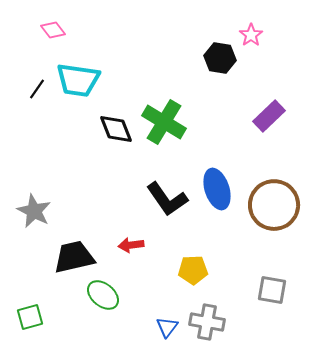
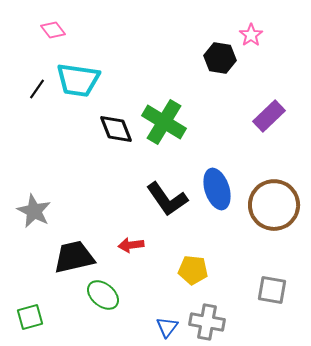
yellow pentagon: rotated 8 degrees clockwise
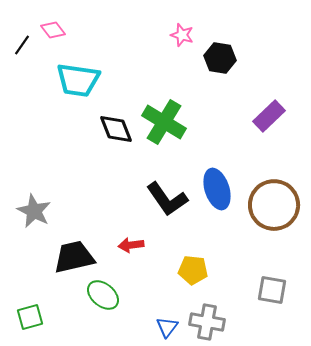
pink star: moved 69 px left; rotated 20 degrees counterclockwise
black line: moved 15 px left, 44 px up
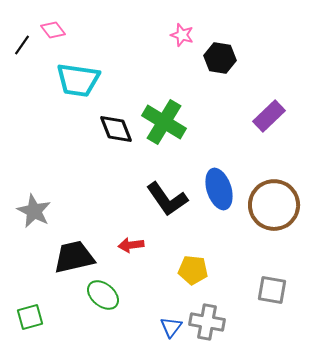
blue ellipse: moved 2 px right
blue triangle: moved 4 px right
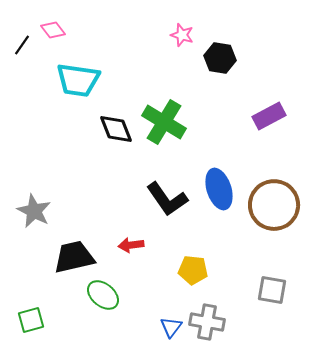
purple rectangle: rotated 16 degrees clockwise
green square: moved 1 px right, 3 px down
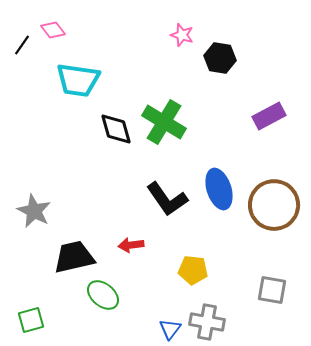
black diamond: rotated 6 degrees clockwise
blue triangle: moved 1 px left, 2 px down
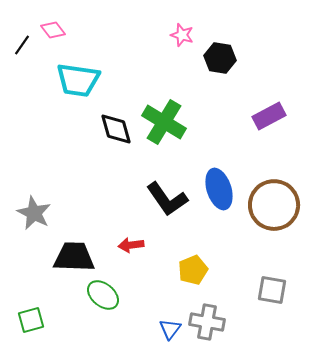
gray star: moved 2 px down
black trapezoid: rotated 15 degrees clockwise
yellow pentagon: rotated 28 degrees counterclockwise
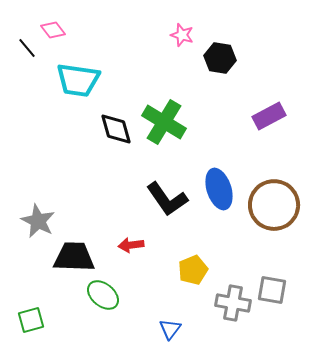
black line: moved 5 px right, 3 px down; rotated 75 degrees counterclockwise
gray star: moved 4 px right, 8 px down
gray cross: moved 26 px right, 19 px up
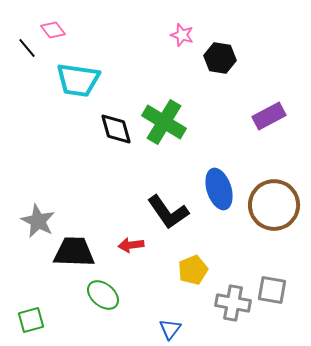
black L-shape: moved 1 px right, 13 px down
black trapezoid: moved 5 px up
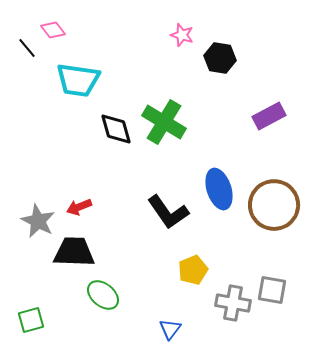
red arrow: moved 52 px left, 38 px up; rotated 15 degrees counterclockwise
